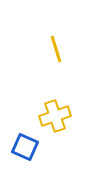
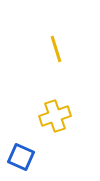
blue square: moved 4 px left, 10 px down
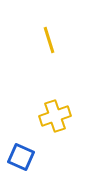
yellow line: moved 7 px left, 9 px up
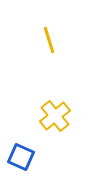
yellow cross: rotated 20 degrees counterclockwise
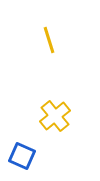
blue square: moved 1 px right, 1 px up
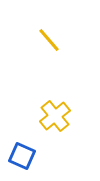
yellow line: rotated 24 degrees counterclockwise
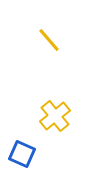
blue square: moved 2 px up
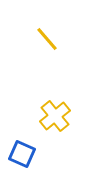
yellow line: moved 2 px left, 1 px up
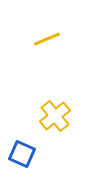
yellow line: rotated 72 degrees counterclockwise
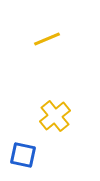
blue square: moved 1 px right, 1 px down; rotated 12 degrees counterclockwise
